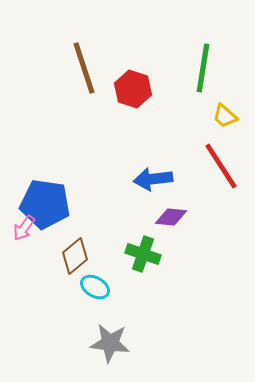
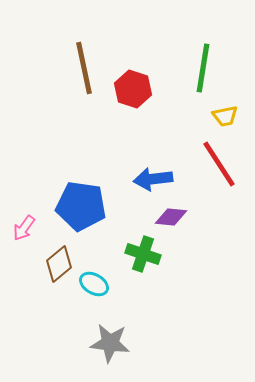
brown line: rotated 6 degrees clockwise
yellow trapezoid: rotated 52 degrees counterclockwise
red line: moved 2 px left, 2 px up
blue pentagon: moved 36 px right, 2 px down
brown diamond: moved 16 px left, 8 px down
cyan ellipse: moved 1 px left, 3 px up
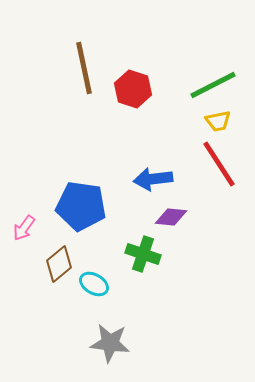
green line: moved 10 px right, 17 px down; rotated 54 degrees clockwise
yellow trapezoid: moved 7 px left, 5 px down
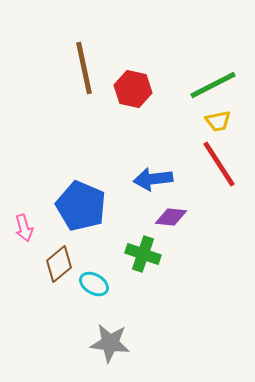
red hexagon: rotated 6 degrees counterclockwise
blue pentagon: rotated 15 degrees clockwise
pink arrow: rotated 52 degrees counterclockwise
